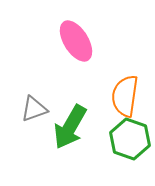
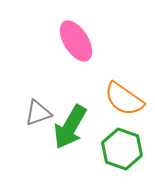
orange semicircle: moved 1 px left, 3 px down; rotated 63 degrees counterclockwise
gray triangle: moved 4 px right, 4 px down
green hexagon: moved 8 px left, 10 px down
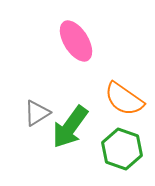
gray triangle: moved 1 px left; rotated 12 degrees counterclockwise
green arrow: rotated 6 degrees clockwise
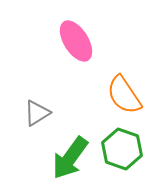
orange semicircle: moved 4 px up; rotated 21 degrees clockwise
green arrow: moved 31 px down
